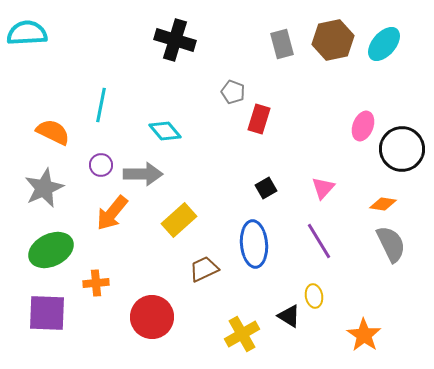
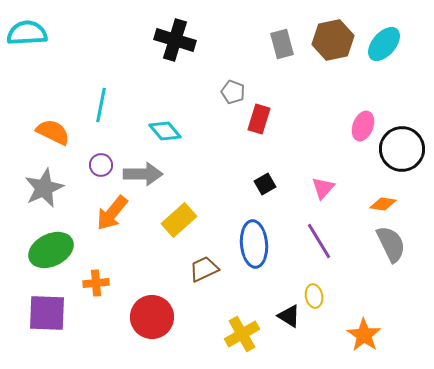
black square: moved 1 px left, 4 px up
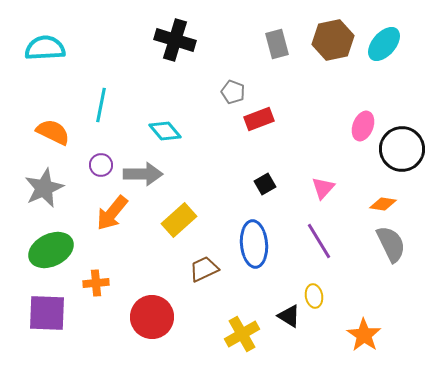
cyan semicircle: moved 18 px right, 15 px down
gray rectangle: moved 5 px left
red rectangle: rotated 52 degrees clockwise
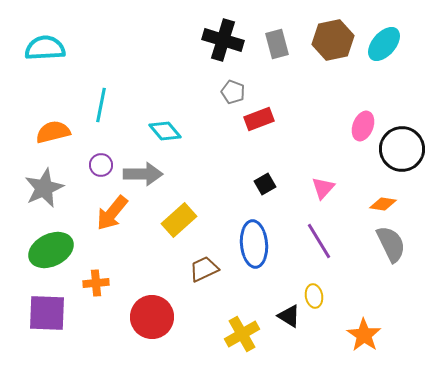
black cross: moved 48 px right
orange semicircle: rotated 40 degrees counterclockwise
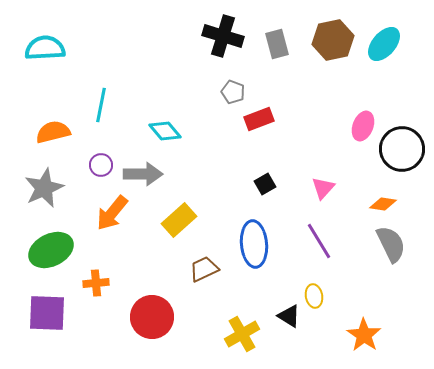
black cross: moved 4 px up
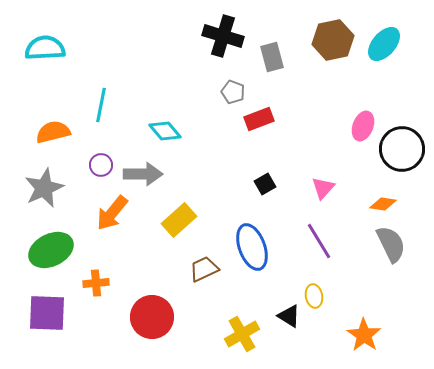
gray rectangle: moved 5 px left, 13 px down
blue ellipse: moved 2 px left, 3 px down; rotated 15 degrees counterclockwise
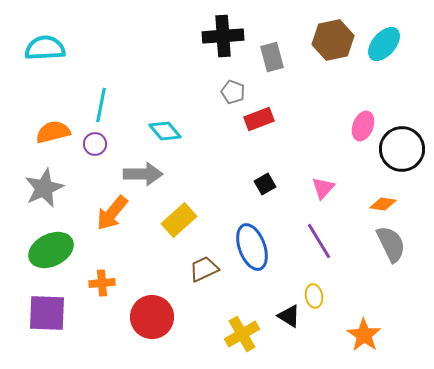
black cross: rotated 21 degrees counterclockwise
purple circle: moved 6 px left, 21 px up
orange cross: moved 6 px right
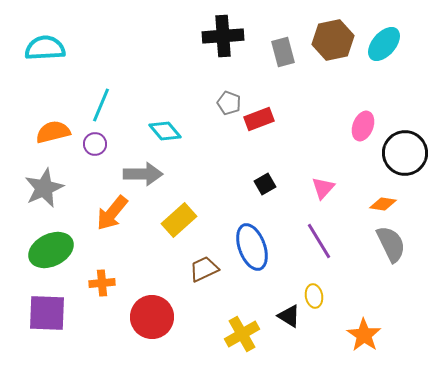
gray rectangle: moved 11 px right, 5 px up
gray pentagon: moved 4 px left, 11 px down
cyan line: rotated 12 degrees clockwise
black circle: moved 3 px right, 4 px down
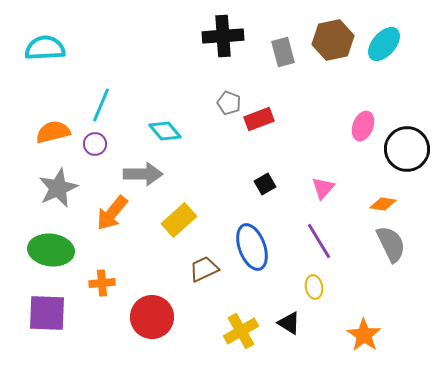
black circle: moved 2 px right, 4 px up
gray star: moved 14 px right
green ellipse: rotated 33 degrees clockwise
yellow ellipse: moved 9 px up
black triangle: moved 7 px down
yellow cross: moved 1 px left, 3 px up
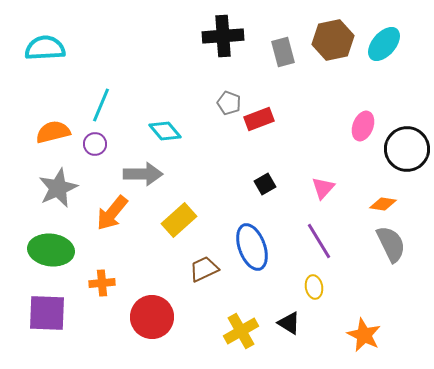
orange star: rotated 8 degrees counterclockwise
